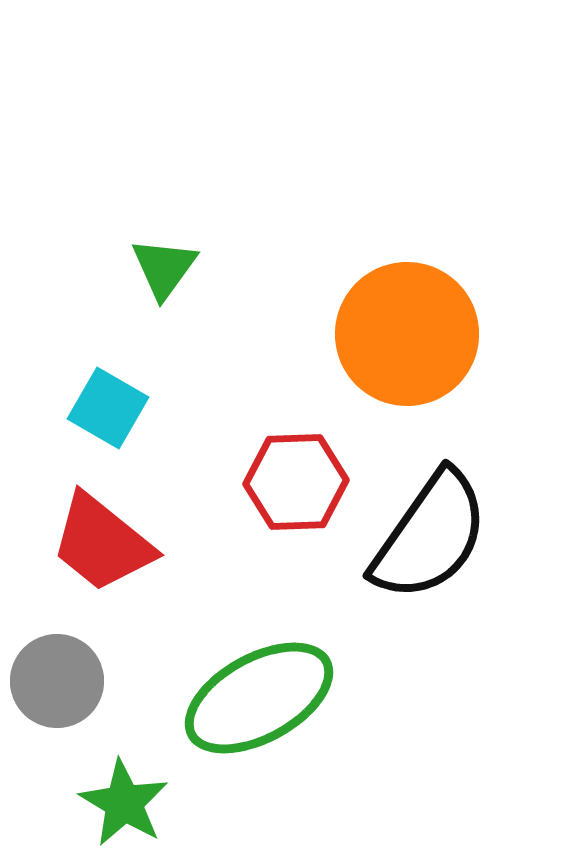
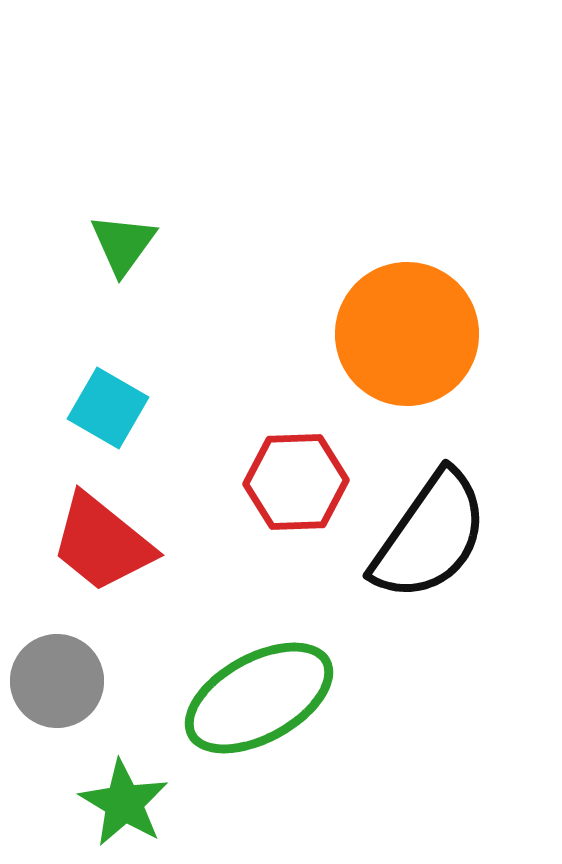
green triangle: moved 41 px left, 24 px up
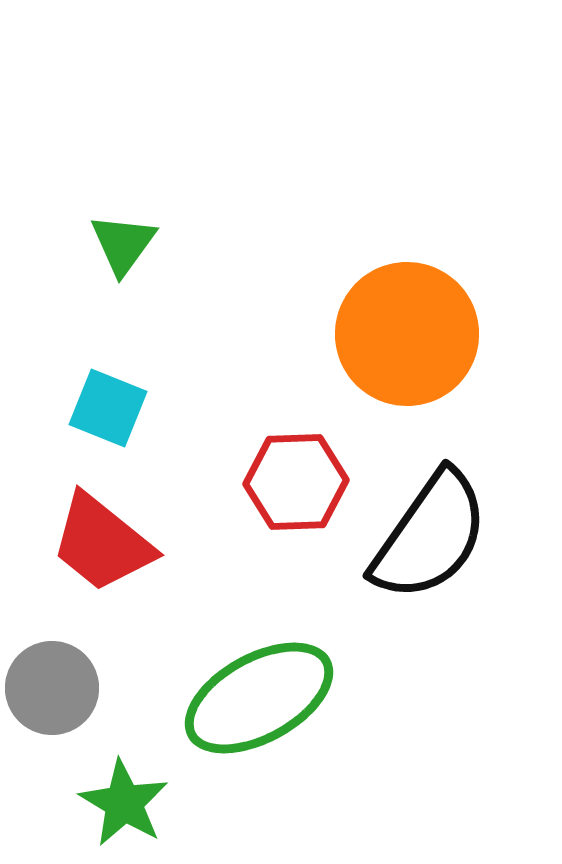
cyan square: rotated 8 degrees counterclockwise
gray circle: moved 5 px left, 7 px down
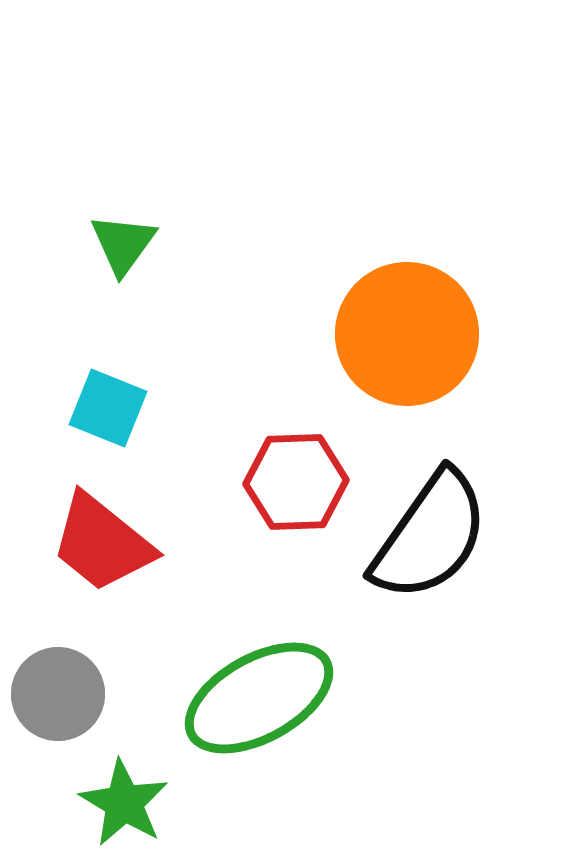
gray circle: moved 6 px right, 6 px down
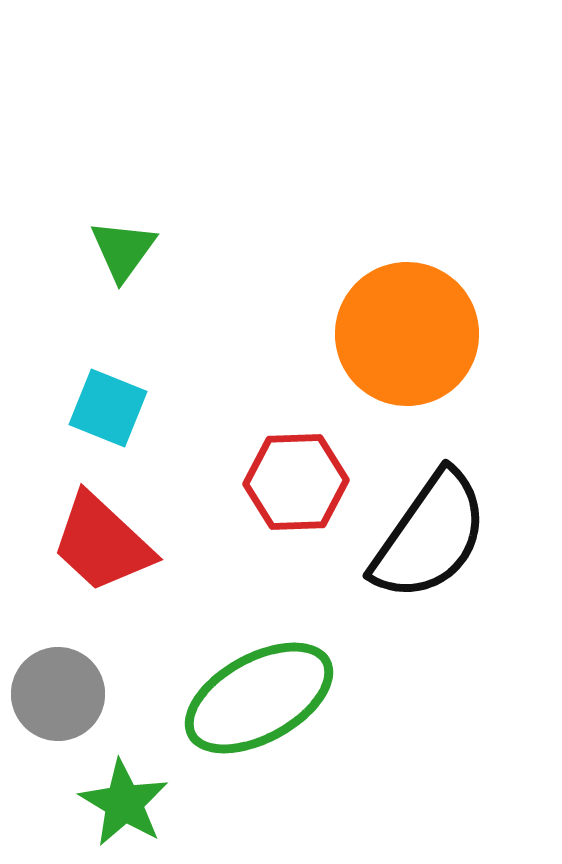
green triangle: moved 6 px down
red trapezoid: rotated 4 degrees clockwise
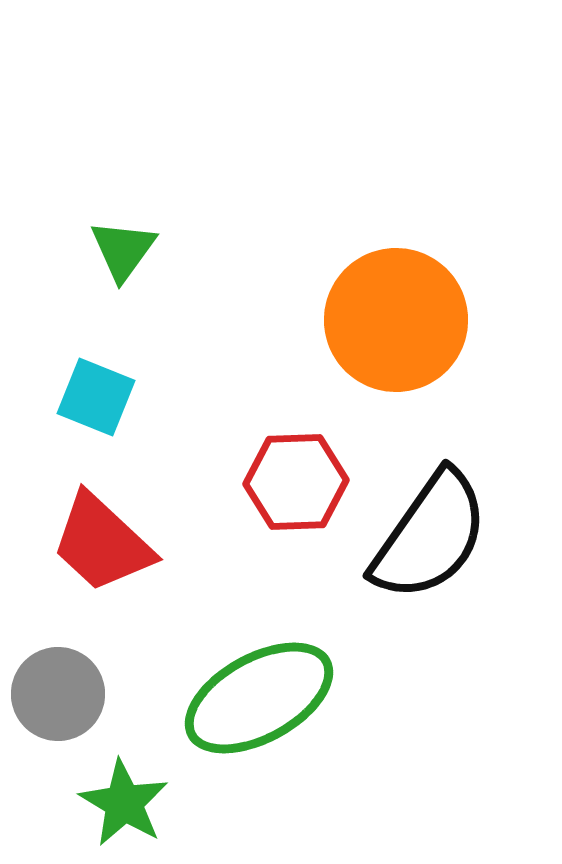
orange circle: moved 11 px left, 14 px up
cyan square: moved 12 px left, 11 px up
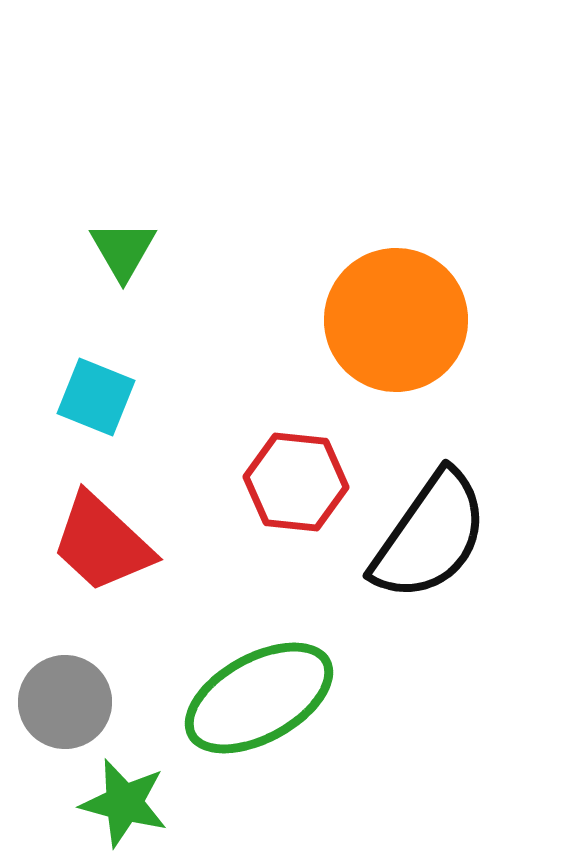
green triangle: rotated 6 degrees counterclockwise
red hexagon: rotated 8 degrees clockwise
gray circle: moved 7 px right, 8 px down
green star: rotated 16 degrees counterclockwise
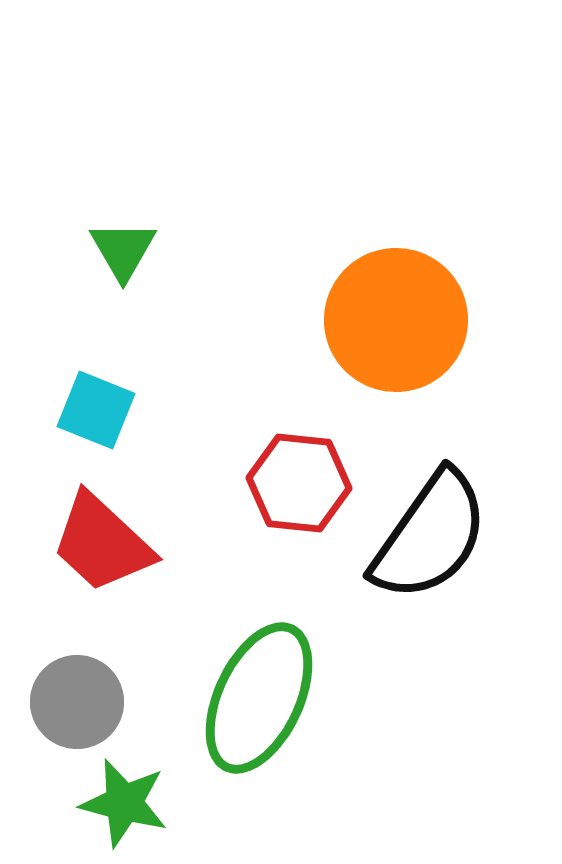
cyan square: moved 13 px down
red hexagon: moved 3 px right, 1 px down
green ellipse: rotated 36 degrees counterclockwise
gray circle: moved 12 px right
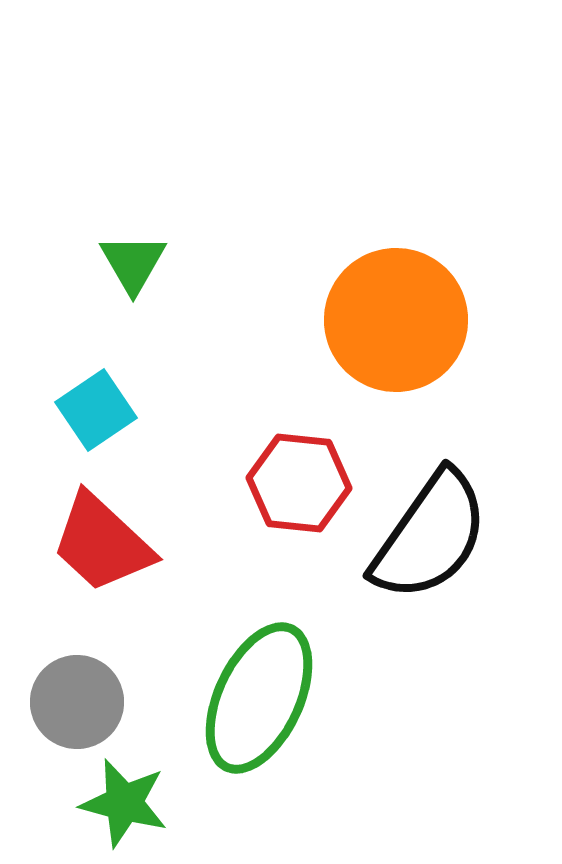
green triangle: moved 10 px right, 13 px down
cyan square: rotated 34 degrees clockwise
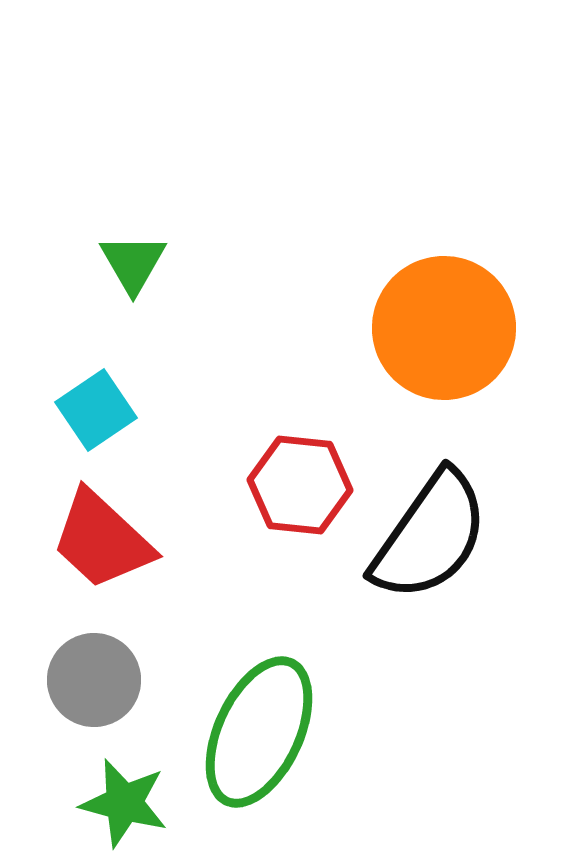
orange circle: moved 48 px right, 8 px down
red hexagon: moved 1 px right, 2 px down
red trapezoid: moved 3 px up
green ellipse: moved 34 px down
gray circle: moved 17 px right, 22 px up
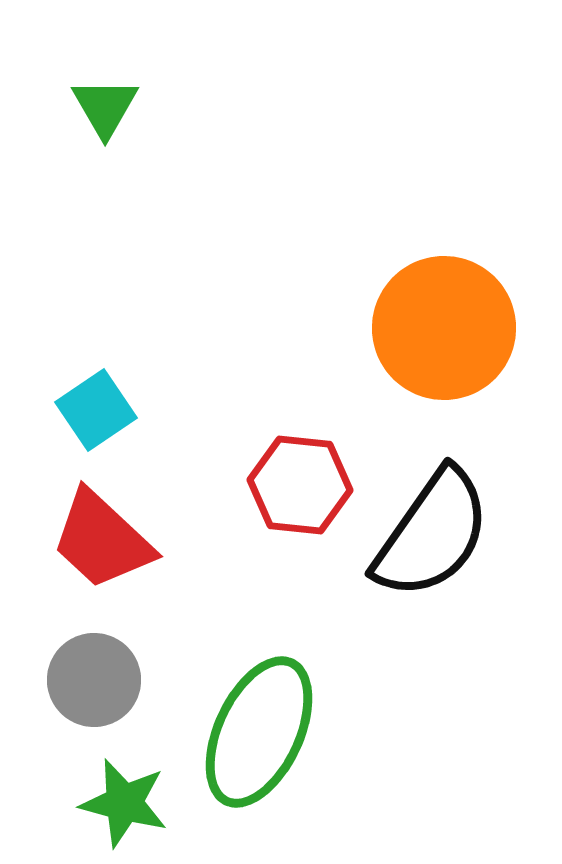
green triangle: moved 28 px left, 156 px up
black semicircle: moved 2 px right, 2 px up
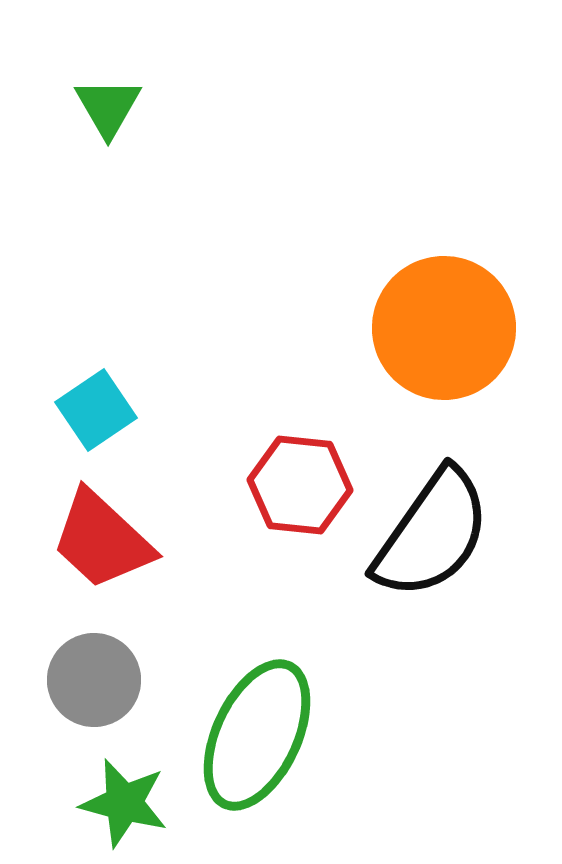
green triangle: moved 3 px right
green ellipse: moved 2 px left, 3 px down
